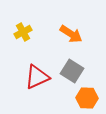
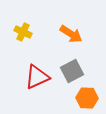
yellow cross: rotated 36 degrees counterclockwise
gray square: rotated 30 degrees clockwise
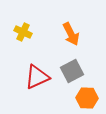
orange arrow: rotated 30 degrees clockwise
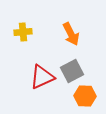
yellow cross: rotated 30 degrees counterclockwise
red triangle: moved 5 px right
orange hexagon: moved 2 px left, 2 px up
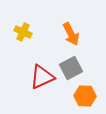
yellow cross: rotated 30 degrees clockwise
gray square: moved 1 px left, 3 px up
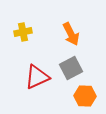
yellow cross: rotated 36 degrees counterclockwise
red triangle: moved 5 px left
